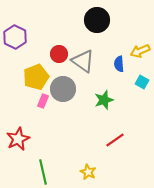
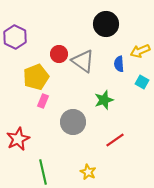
black circle: moved 9 px right, 4 px down
gray circle: moved 10 px right, 33 px down
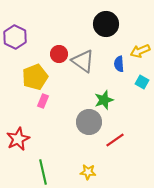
yellow pentagon: moved 1 px left
gray circle: moved 16 px right
yellow star: rotated 21 degrees counterclockwise
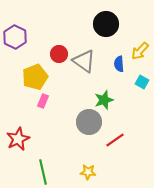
yellow arrow: rotated 24 degrees counterclockwise
gray triangle: moved 1 px right
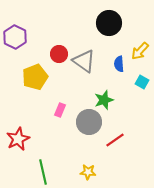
black circle: moved 3 px right, 1 px up
pink rectangle: moved 17 px right, 9 px down
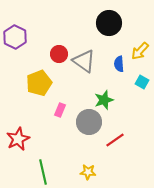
yellow pentagon: moved 4 px right, 6 px down
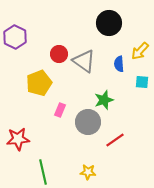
cyan square: rotated 24 degrees counterclockwise
gray circle: moved 1 px left
red star: rotated 20 degrees clockwise
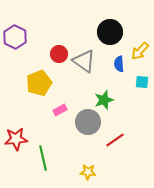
black circle: moved 1 px right, 9 px down
pink rectangle: rotated 40 degrees clockwise
red star: moved 2 px left
green line: moved 14 px up
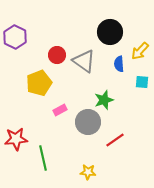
red circle: moved 2 px left, 1 px down
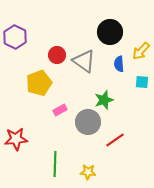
yellow arrow: moved 1 px right
green line: moved 12 px right, 6 px down; rotated 15 degrees clockwise
